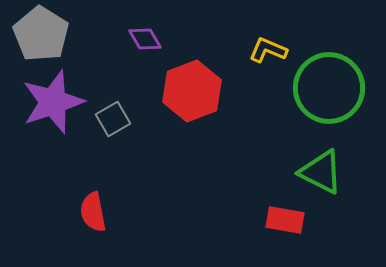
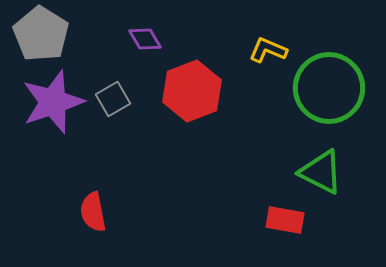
gray square: moved 20 px up
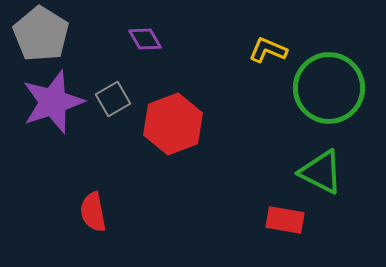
red hexagon: moved 19 px left, 33 px down
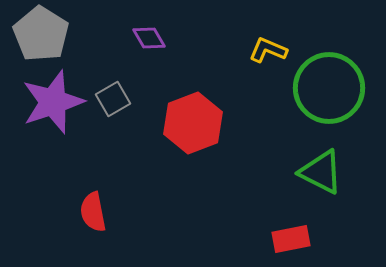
purple diamond: moved 4 px right, 1 px up
red hexagon: moved 20 px right, 1 px up
red rectangle: moved 6 px right, 19 px down; rotated 21 degrees counterclockwise
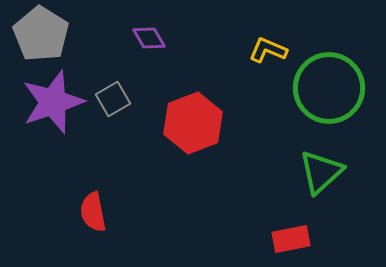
green triangle: rotated 51 degrees clockwise
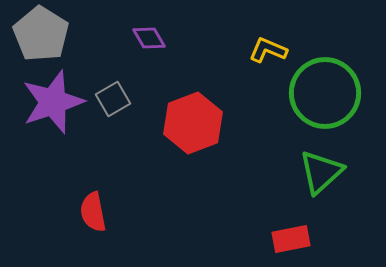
green circle: moved 4 px left, 5 px down
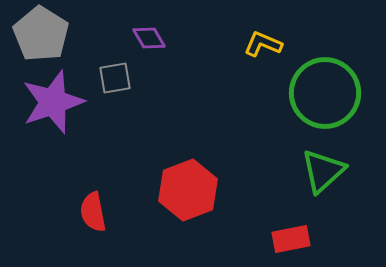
yellow L-shape: moved 5 px left, 6 px up
gray square: moved 2 px right, 21 px up; rotated 20 degrees clockwise
red hexagon: moved 5 px left, 67 px down
green triangle: moved 2 px right, 1 px up
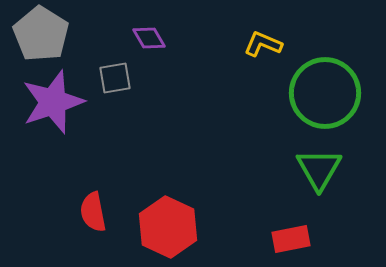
green triangle: moved 4 px left, 2 px up; rotated 18 degrees counterclockwise
red hexagon: moved 20 px left, 37 px down; rotated 14 degrees counterclockwise
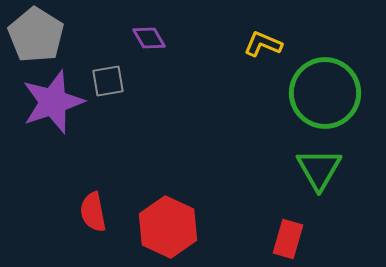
gray pentagon: moved 5 px left, 1 px down
gray square: moved 7 px left, 3 px down
red rectangle: moved 3 px left; rotated 63 degrees counterclockwise
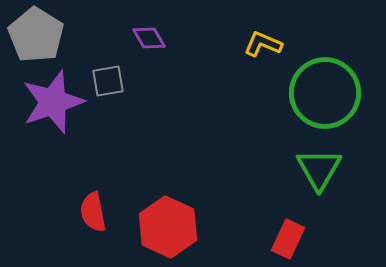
red rectangle: rotated 9 degrees clockwise
